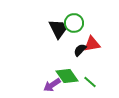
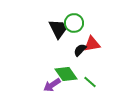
green diamond: moved 1 px left, 2 px up
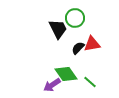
green circle: moved 1 px right, 5 px up
black semicircle: moved 2 px left, 2 px up
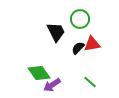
green circle: moved 5 px right, 1 px down
black trapezoid: moved 2 px left, 3 px down
green diamond: moved 27 px left, 1 px up
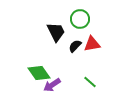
black semicircle: moved 3 px left, 2 px up
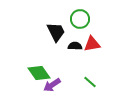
black semicircle: rotated 48 degrees clockwise
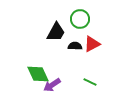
black trapezoid: rotated 55 degrees clockwise
red triangle: rotated 18 degrees counterclockwise
green diamond: moved 1 px left, 1 px down; rotated 10 degrees clockwise
green line: rotated 16 degrees counterclockwise
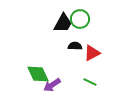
black trapezoid: moved 7 px right, 9 px up
red triangle: moved 9 px down
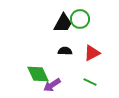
black semicircle: moved 10 px left, 5 px down
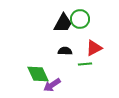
red triangle: moved 2 px right, 5 px up
green line: moved 5 px left, 18 px up; rotated 32 degrees counterclockwise
